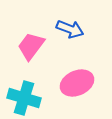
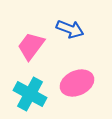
cyan cross: moved 6 px right, 4 px up; rotated 12 degrees clockwise
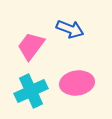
pink ellipse: rotated 16 degrees clockwise
cyan cross: moved 1 px right, 3 px up; rotated 36 degrees clockwise
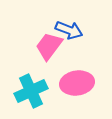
blue arrow: moved 1 px left, 1 px down
pink trapezoid: moved 18 px right
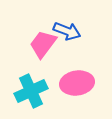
blue arrow: moved 2 px left, 1 px down
pink trapezoid: moved 6 px left, 2 px up
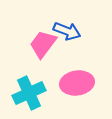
cyan cross: moved 2 px left, 2 px down
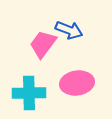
blue arrow: moved 2 px right, 1 px up
cyan cross: rotated 24 degrees clockwise
